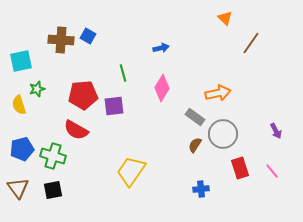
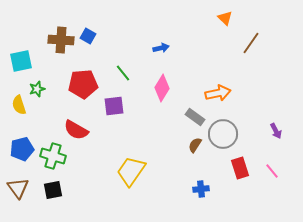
green line: rotated 24 degrees counterclockwise
red pentagon: moved 11 px up
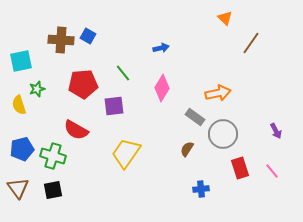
brown semicircle: moved 8 px left, 4 px down
yellow trapezoid: moved 5 px left, 18 px up
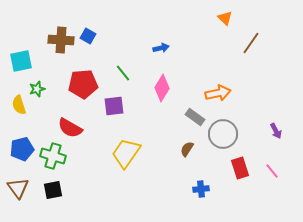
red semicircle: moved 6 px left, 2 px up
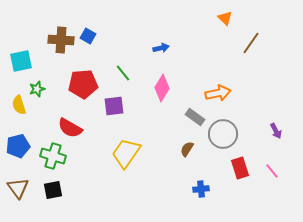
blue pentagon: moved 4 px left, 3 px up
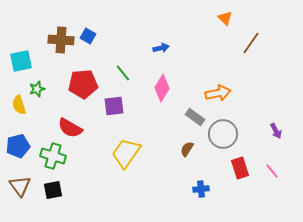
brown triangle: moved 2 px right, 2 px up
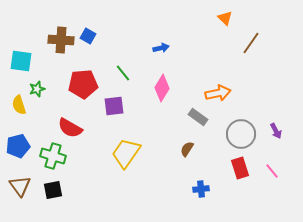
cyan square: rotated 20 degrees clockwise
gray rectangle: moved 3 px right
gray circle: moved 18 px right
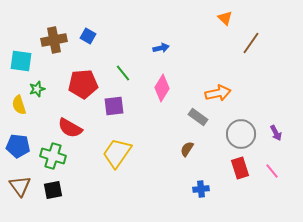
brown cross: moved 7 px left; rotated 15 degrees counterclockwise
purple arrow: moved 2 px down
blue pentagon: rotated 20 degrees clockwise
yellow trapezoid: moved 9 px left
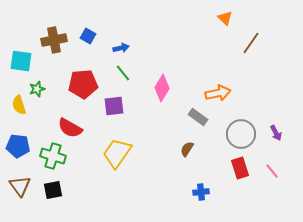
blue arrow: moved 40 px left
blue cross: moved 3 px down
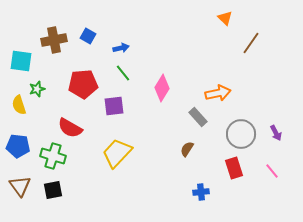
gray rectangle: rotated 12 degrees clockwise
yellow trapezoid: rotated 8 degrees clockwise
red rectangle: moved 6 px left
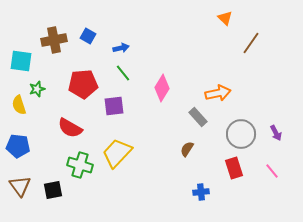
green cross: moved 27 px right, 9 px down
